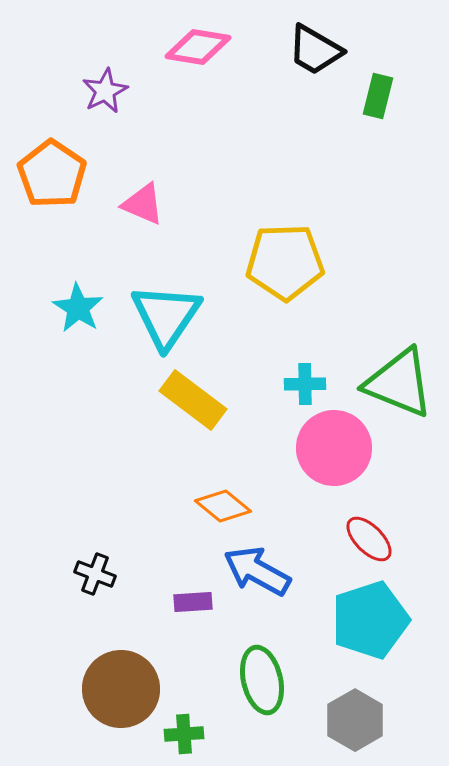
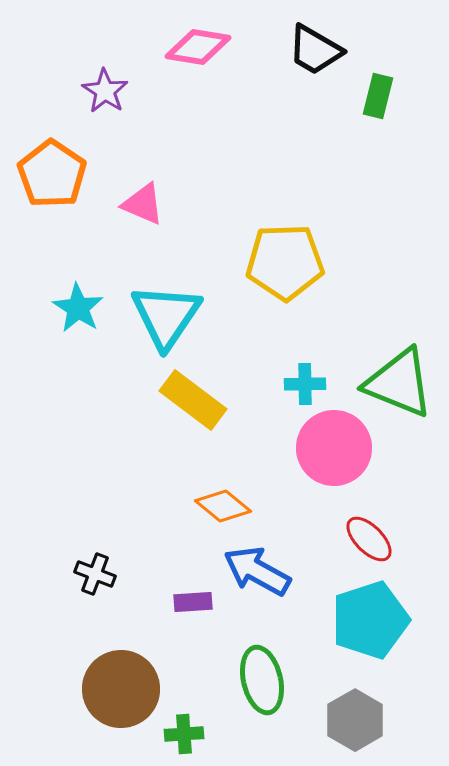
purple star: rotated 12 degrees counterclockwise
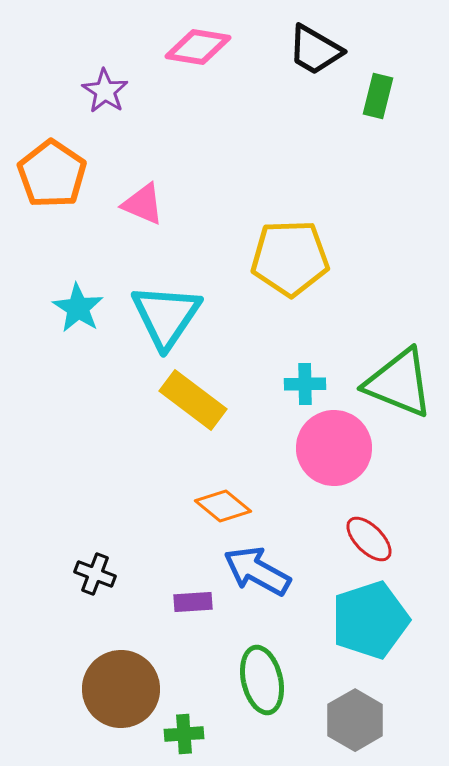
yellow pentagon: moved 5 px right, 4 px up
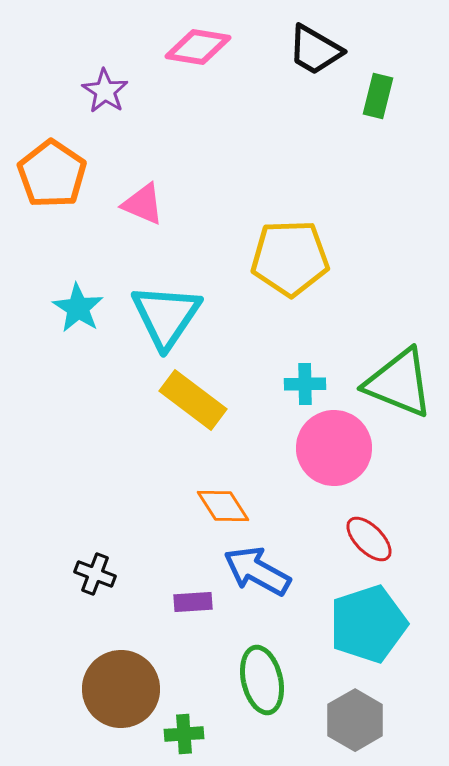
orange diamond: rotated 18 degrees clockwise
cyan pentagon: moved 2 px left, 4 px down
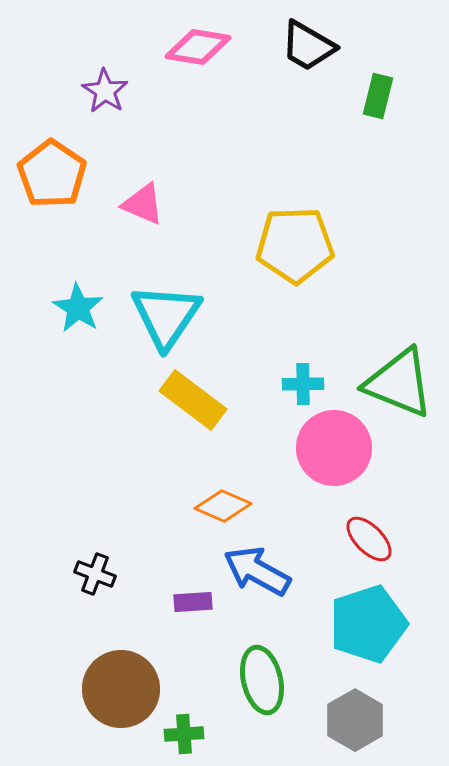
black trapezoid: moved 7 px left, 4 px up
yellow pentagon: moved 5 px right, 13 px up
cyan cross: moved 2 px left
orange diamond: rotated 34 degrees counterclockwise
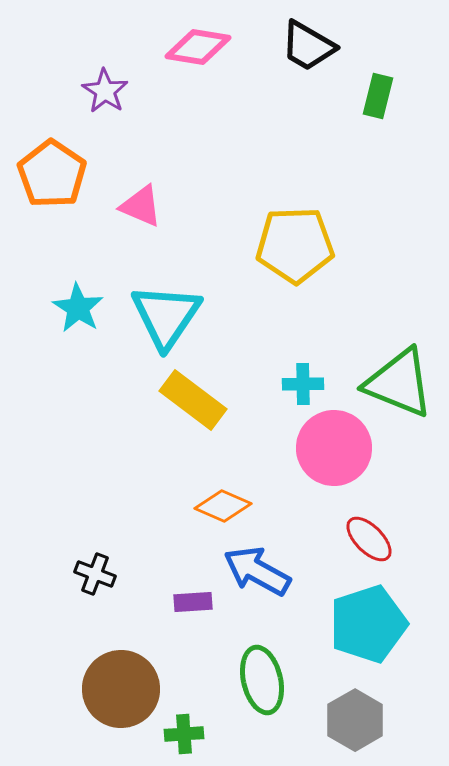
pink triangle: moved 2 px left, 2 px down
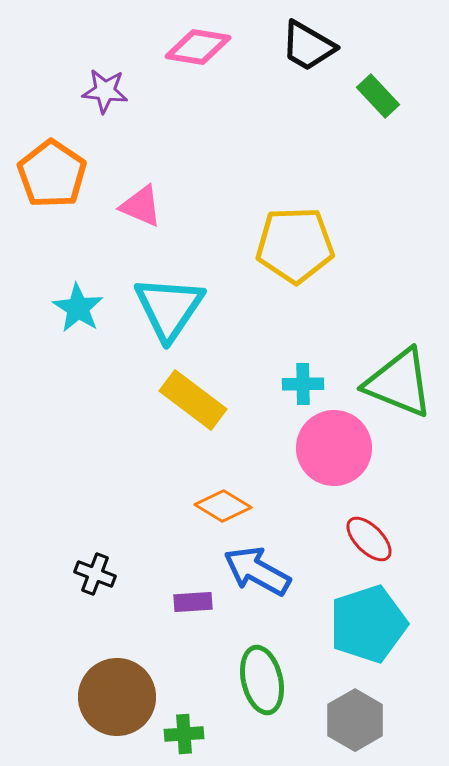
purple star: rotated 27 degrees counterclockwise
green rectangle: rotated 57 degrees counterclockwise
cyan triangle: moved 3 px right, 8 px up
orange diamond: rotated 8 degrees clockwise
brown circle: moved 4 px left, 8 px down
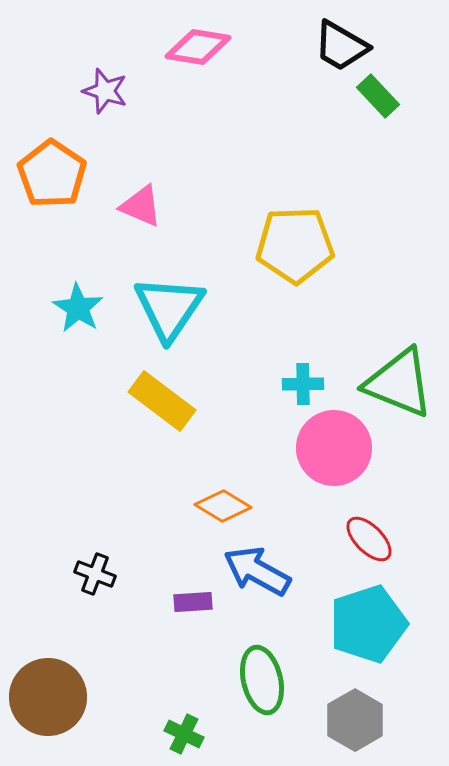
black trapezoid: moved 33 px right
purple star: rotated 12 degrees clockwise
yellow rectangle: moved 31 px left, 1 px down
brown circle: moved 69 px left
green cross: rotated 30 degrees clockwise
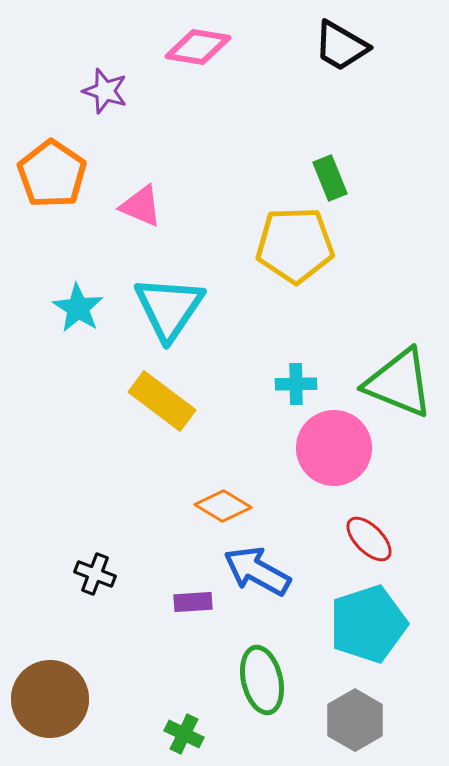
green rectangle: moved 48 px left, 82 px down; rotated 21 degrees clockwise
cyan cross: moved 7 px left
brown circle: moved 2 px right, 2 px down
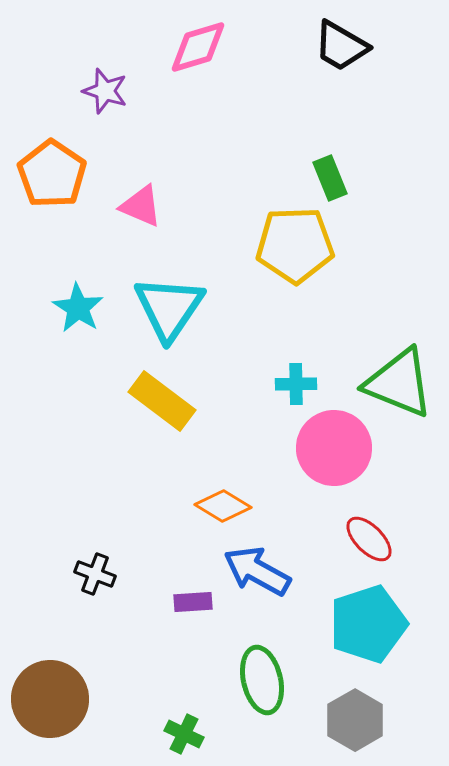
pink diamond: rotated 26 degrees counterclockwise
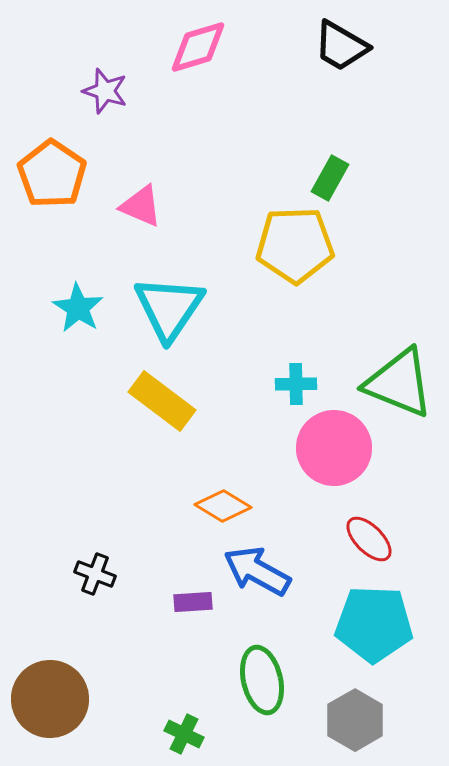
green rectangle: rotated 51 degrees clockwise
cyan pentagon: moved 6 px right; rotated 20 degrees clockwise
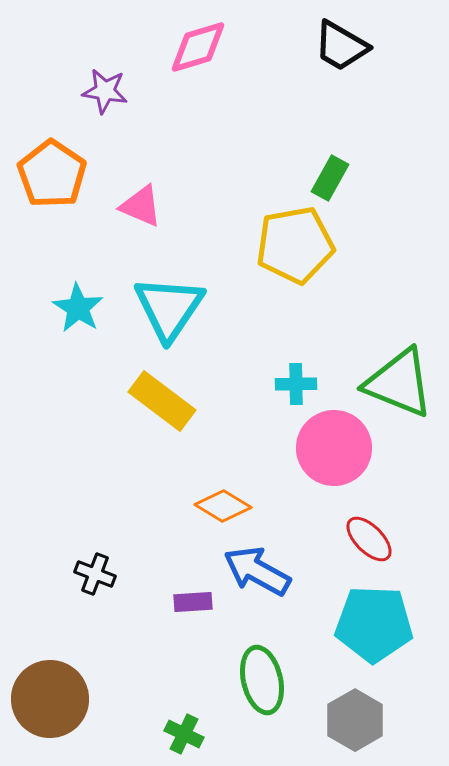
purple star: rotated 9 degrees counterclockwise
yellow pentagon: rotated 8 degrees counterclockwise
